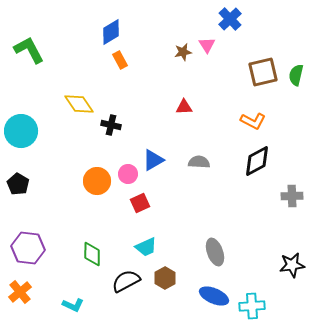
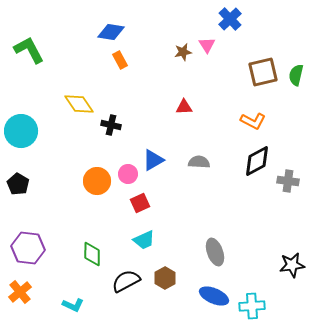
blue diamond: rotated 40 degrees clockwise
gray cross: moved 4 px left, 15 px up; rotated 10 degrees clockwise
cyan trapezoid: moved 2 px left, 7 px up
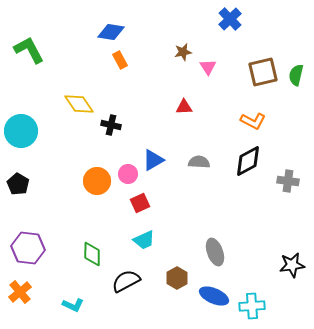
pink triangle: moved 1 px right, 22 px down
black diamond: moved 9 px left
brown hexagon: moved 12 px right
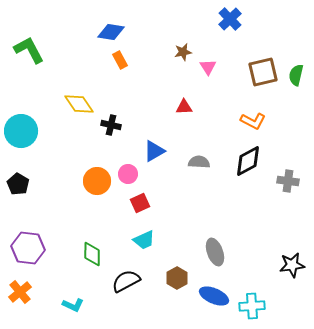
blue triangle: moved 1 px right, 9 px up
